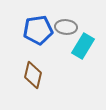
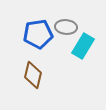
blue pentagon: moved 4 px down
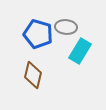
blue pentagon: rotated 24 degrees clockwise
cyan rectangle: moved 3 px left, 5 px down
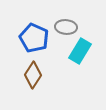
blue pentagon: moved 4 px left, 4 px down; rotated 8 degrees clockwise
brown diamond: rotated 20 degrees clockwise
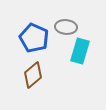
cyan rectangle: rotated 15 degrees counterclockwise
brown diamond: rotated 16 degrees clockwise
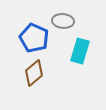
gray ellipse: moved 3 px left, 6 px up
brown diamond: moved 1 px right, 2 px up
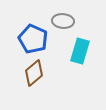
blue pentagon: moved 1 px left, 1 px down
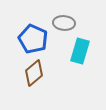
gray ellipse: moved 1 px right, 2 px down
